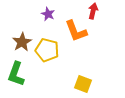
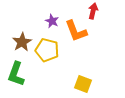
purple star: moved 4 px right, 7 px down
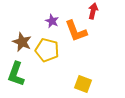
brown star: rotated 18 degrees counterclockwise
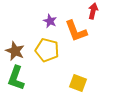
purple star: moved 2 px left
brown star: moved 7 px left, 9 px down
green L-shape: moved 4 px down
yellow square: moved 5 px left, 1 px up
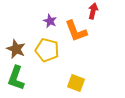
brown star: moved 1 px right, 2 px up
yellow square: moved 2 px left
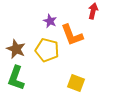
orange L-shape: moved 4 px left, 4 px down
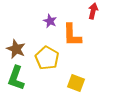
orange L-shape: rotated 20 degrees clockwise
yellow pentagon: moved 8 px down; rotated 15 degrees clockwise
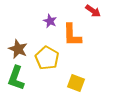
red arrow: rotated 112 degrees clockwise
brown star: moved 2 px right
